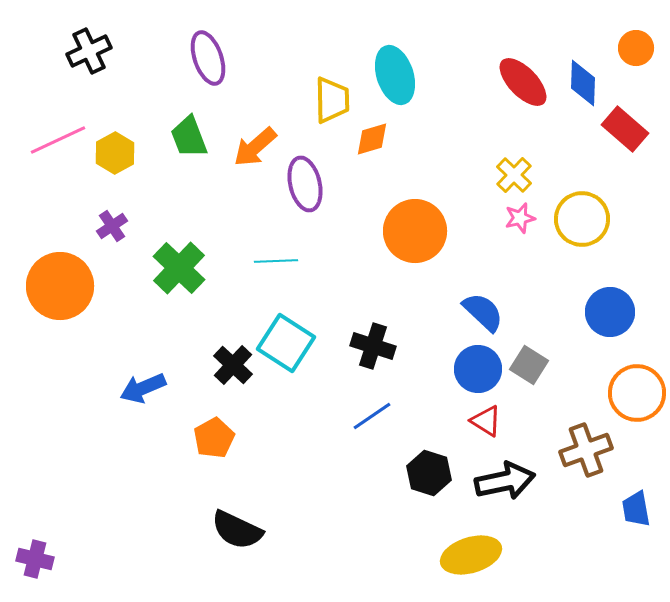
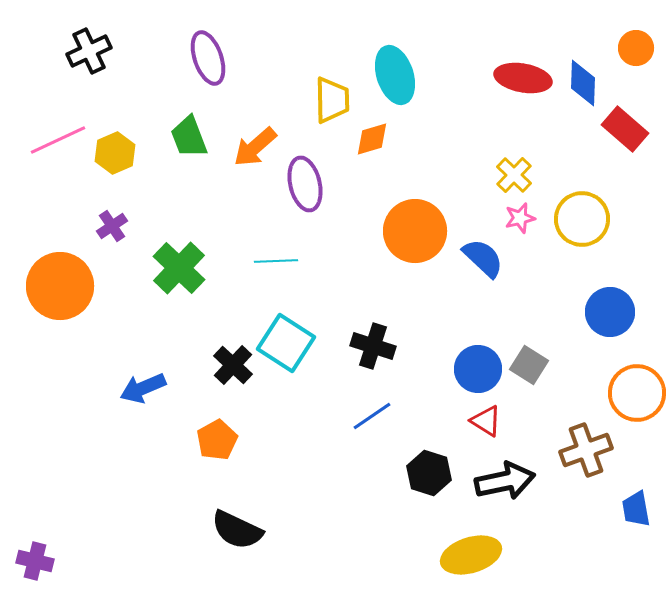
red ellipse at (523, 82): moved 4 px up; rotated 36 degrees counterclockwise
yellow hexagon at (115, 153): rotated 6 degrees clockwise
blue semicircle at (483, 312): moved 54 px up
orange pentagon at (214, 438): moved 3 px right, 2 px down
purple cross at (35, 559): moved 2 px down
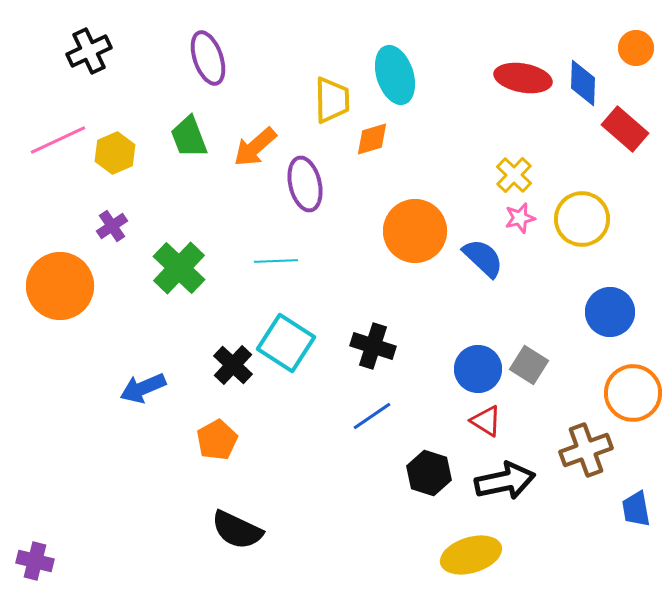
orange circle at (637, 393): moved 4 px left
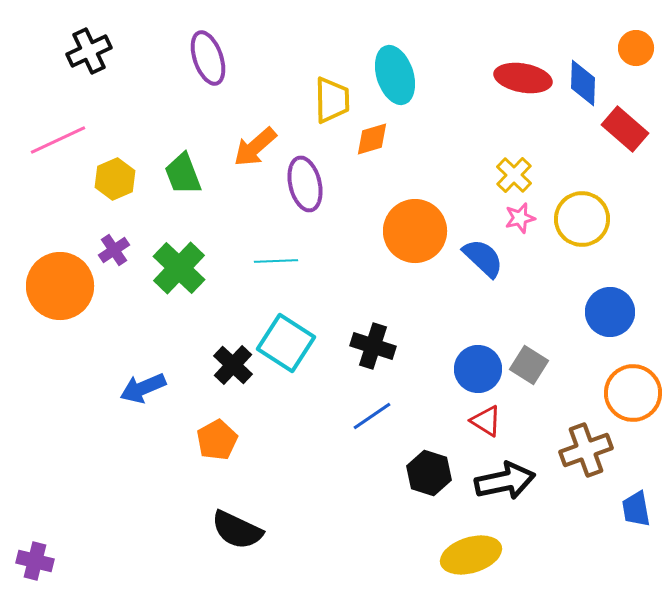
green trapezoid at (189, 137): moved 6 px left, 37 px down
yellow hexagon at (115, 153): moved 26 px down
purple cross at (112, 226): moved 2 px right, 24 px down
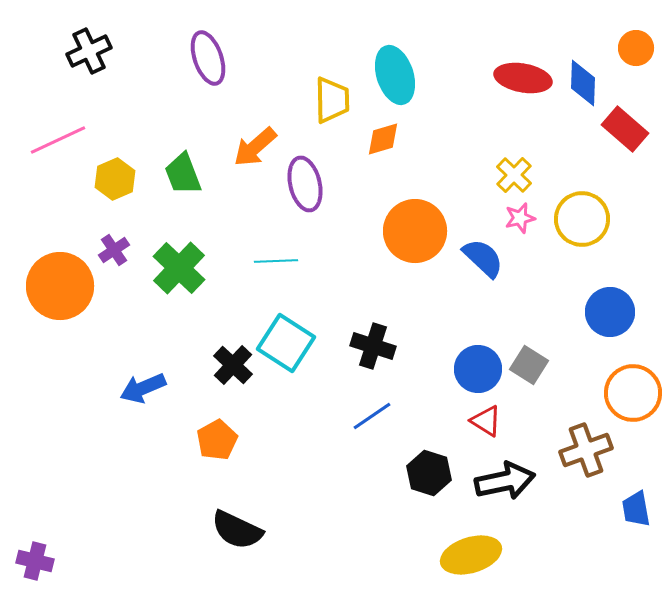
orange diamond at (372, 139): moved 11 px right
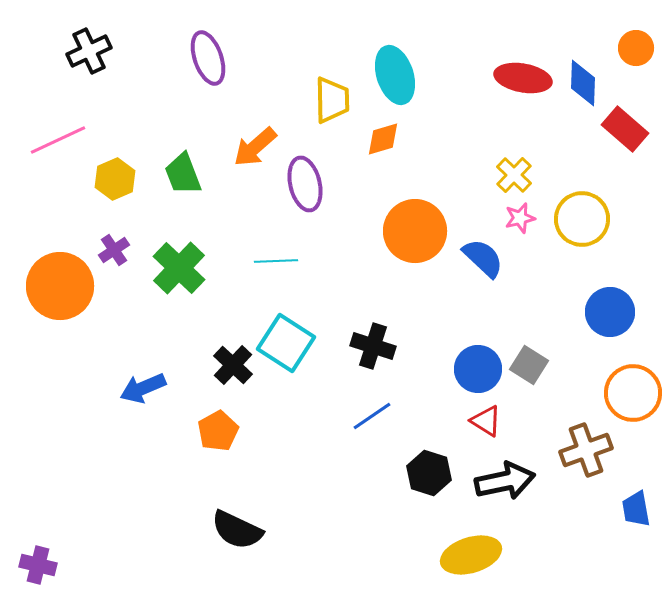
orange pentagon at (217, 440): moved 1 px right, 9 px up
purple cross at (35, 561): moved 3 px right, 4 px down
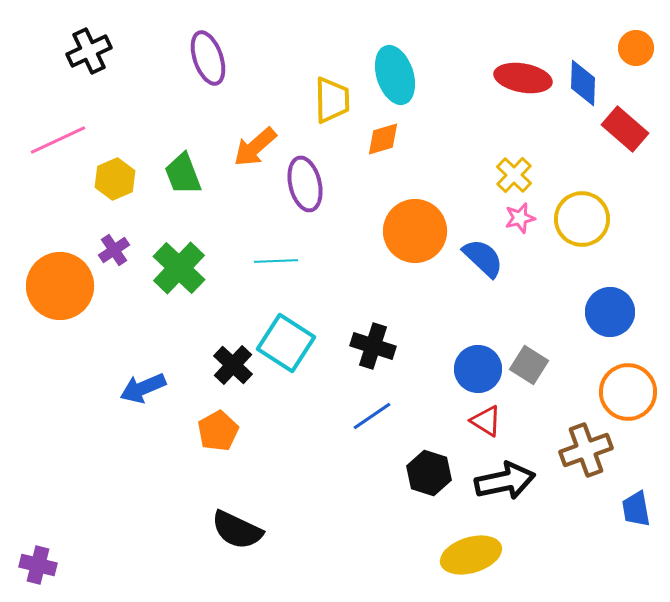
orange circle at (633, 393): moved 5 px left, 1 px up
